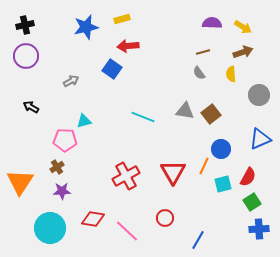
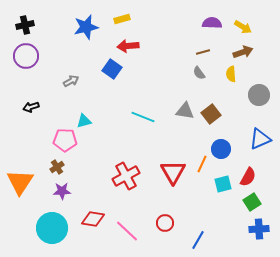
black arrow: rotated 49 degrees counterclockwise
orange line: moved 2 px left, 2 px up
red circle: moved 5 px down
cyan circle: moved 2 px right
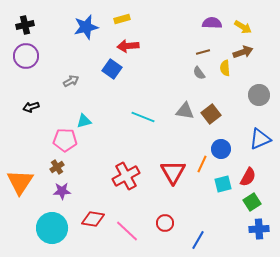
yellow semicircle: moved 6 px left, 6 px up
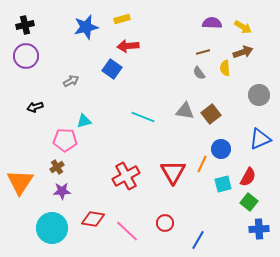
black arrow: moved 4 px right
green square: moved 3 px left; rotated 18 degrees counterclockwise
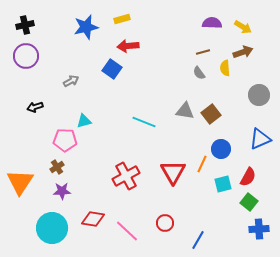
cyan line: moved 1 px right, 5 px down
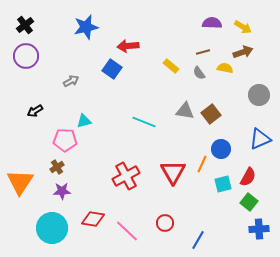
yellow rectangle: moved 49 px right, 47 px down; rotated 56 degrees clockwise
black cross: rotated 24 degrees counterclockwise
yellow semicircle: rotated 105 degrees clockwise
black arrow: moved 4 px down; rotated 14 degrees counterclockwise
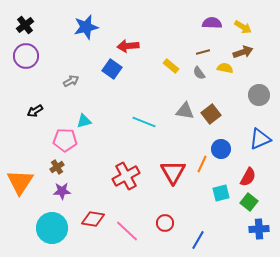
cyan square: moved 2 px left, 9 px down
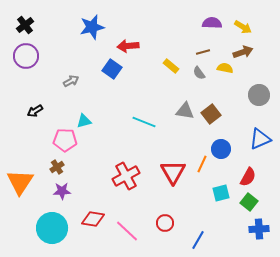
blue star: moved 6 px right
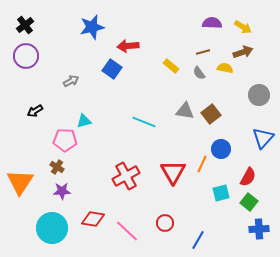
blue triangle: moved 3 px right, 1 px up; rotated 25 degrees counterclockwise
brown cross: rotated 24 degrees counterclockwise
